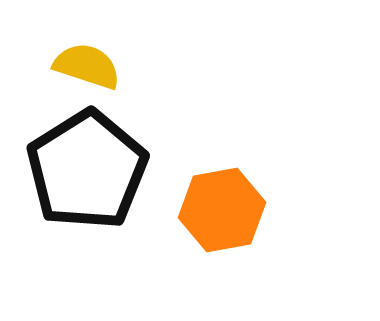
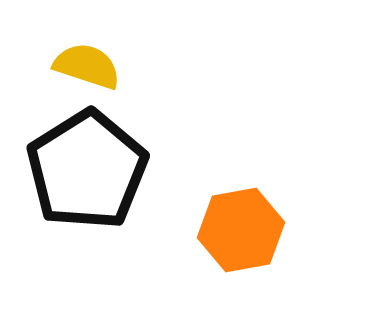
orange hexagon: moved 19 px right, 20 px down
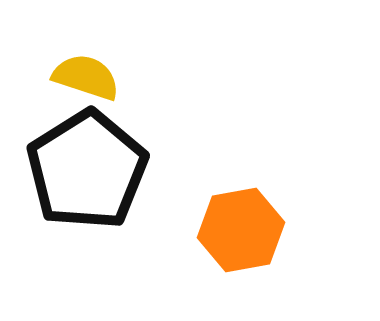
yellow semicircle: moved 1 px left, 11 px down
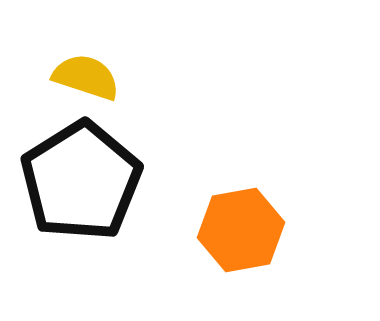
black pentagon: moved 6 px left, 11 px down
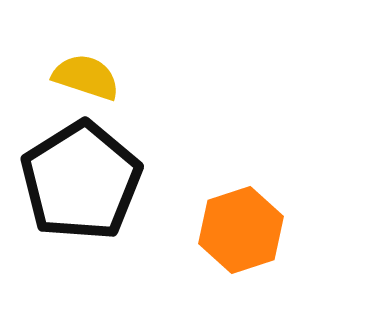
orange hexagon: rotated 8 degrees counterclockwise
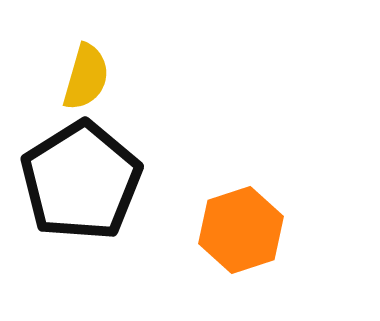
yellow semicircle: rotated 88 degrees clockwise
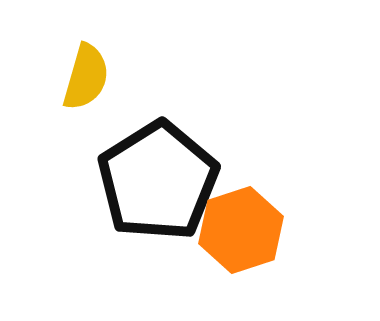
black pentagon: moved 77 px right
